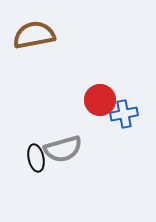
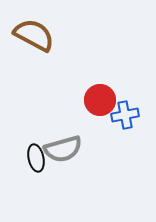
brown semicircle: rotated 39 degrees clockwise
blue cross: moved 1 px right, 1 px down
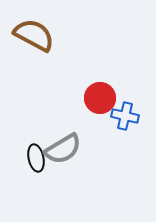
red circle: moved 2 px up
blue cross: moved 1 px down; rotated 24 degrees clockwise
gray semicircle: rotated 15 degrees counterclockwise
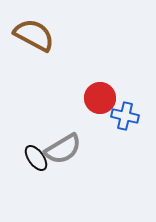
black ellipse: rotated 24 degrees counterclockwise
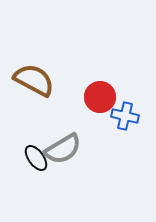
brown semicircle: moved 45 px down
red circle: moved 1 px up
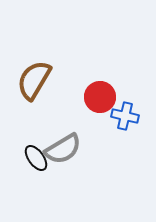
brown semicircle: rotated 87 degrees counterclockwise
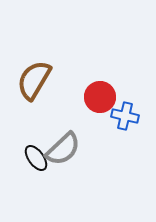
gray semicircle: rotated 12 degrees counterclockwise
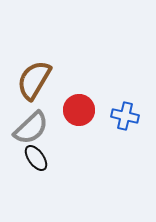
red circle: moved 21 px left, 13 px down
gray semicircle: moved 32 px left, 21 px up
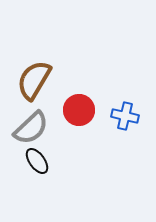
black ellipse: moved 1 px right, 3 px down
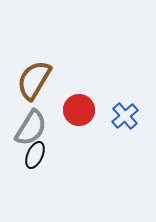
blue cross: rotated 36 degrees clockwise
gray semicircle: rotated 15 degrees counterclockwise
black ellipse: moved 2 px left, 6 px up; rotated 60 degrees clockwise
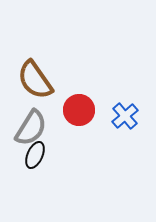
brown semicircle: moved 1 px right; rotated 66 degrees counterclockwise
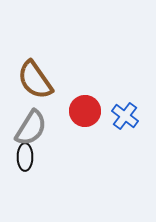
red circle: moved 6 px right, 1 px down
blue cross: rotated 12 degrees counterclockwise
black ellipse: moved 10 px left, 2 px down; rotated 24 degrees counterclockwise
